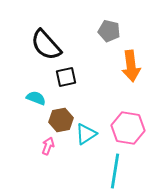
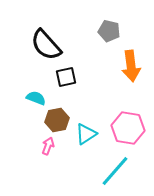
brown hexagon: moved 4 px left
cyan line: rotated 32 degrees clockwise
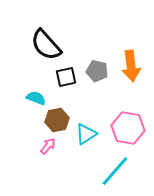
gray pentagon: moved 12 px left, 40 px down
pink arrow: rotated 18 degrees clockwise
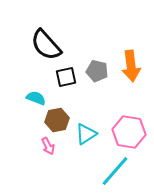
pink hexagon: moved 1 px right, 4 px down
pink arrow: rotated 114 degrees clockwise
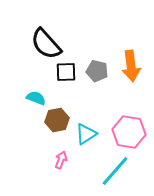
black semicircle: moved 1 px up
black square: moved 5 px up; rotated 10 degrees clockwise
pink arrow: moved 13 px right, 14 px down; rotated 132 degrees counterclockwise
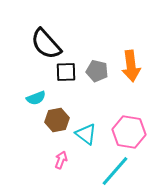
cyan semicircle: rotated 138 degrees clockwise
cyan triangle: rotated 50 degrees counterclockwise
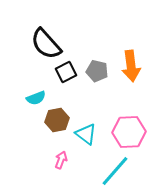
black square: rotated 25 degrees counterclockwise
pink hexagon: rotated 12 degrees counterclockwise
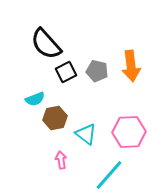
cyan semicircle: moved 1 px left, 1 px down
brown hexagon: moved 2 px left, 2 px up
pink arrow: rotated 30 degrees counterclockwise
cyan line: moved 6 px left, 4 px down
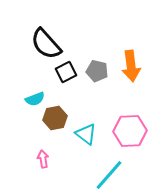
pink hexagon: moved 1 px right, 1 px up
pink arrow: moved 18 px left, 1 px up
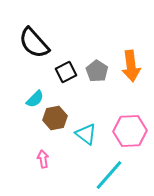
black semicircle: moved 12 px left, 1 px up
gray pentagon: rotated 20 degrees clockwise
cyan semicircle: rotated 24 degrees counterclockwise
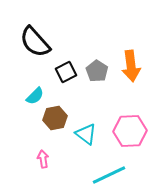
black semicircle: moved 1 px right, 1 px up
cyan semicircle: moved 3 px up
cyan line: rotated 24 degrees clockwise
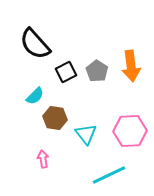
black semicircle: moved 2 px down
brown hexagon: rotated 20 degrees clockwise
cyan triangle: rotated 15 degrees clockwise
